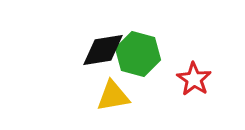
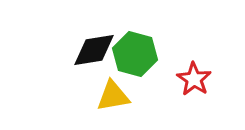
black diamond: moved 9 px left
green hexagon: moved 3 px left
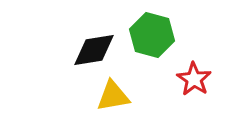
green hexagon: moved 17 px right, 19 px up
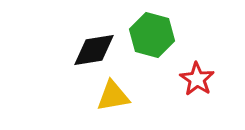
red star: moved 3 px right
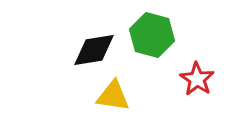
yellow triangle: rotated 18 degrees clockwise
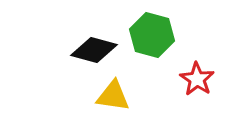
black diamond: rotated 24 degrees clockwise
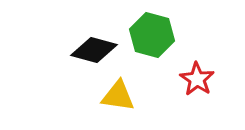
yellow triangle: moved 5 px right
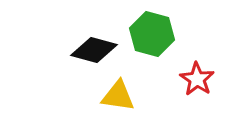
green hexagon: moved 1 px up
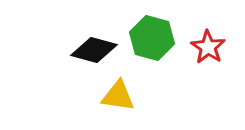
green hexagon: moved 4 px down
red star: moved 11 px right, 32 px up
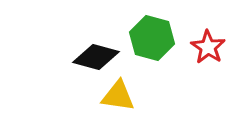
black diamond: moved 2 px right, 7 px down
